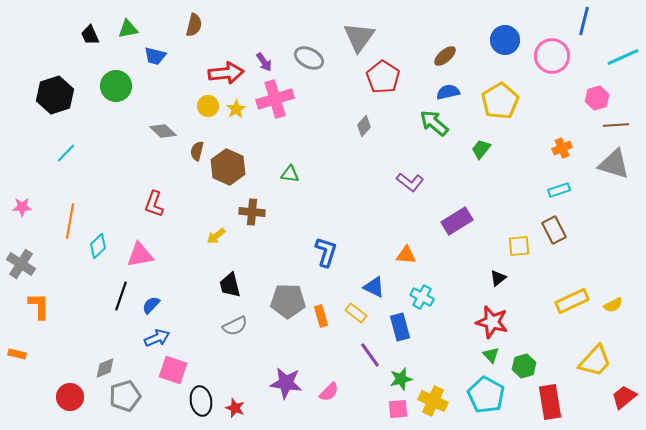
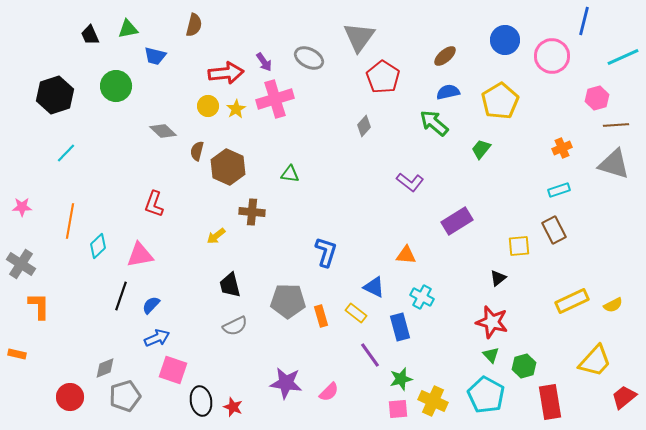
red star at (235, 408): moved 2 px left, 1 px up
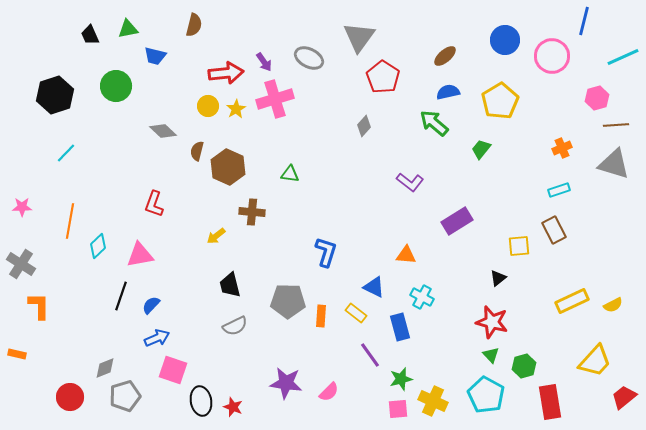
orange rectangle at (321, 316): rotated 20 degrees clockwise
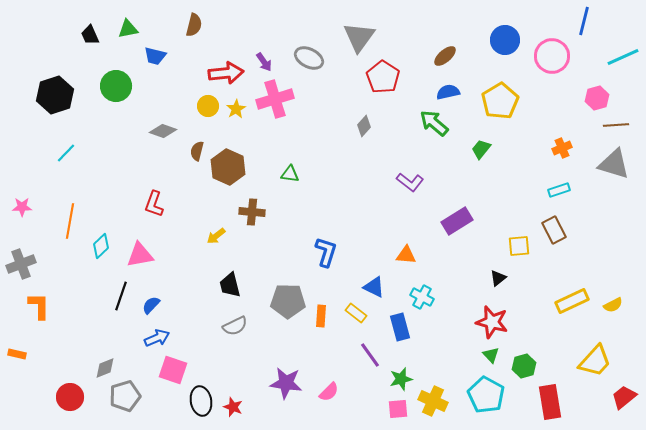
gray diamond at (163, 131): rotated 24 degrees counterclockwise
cyan diamond at (98, 246): moved 3 px right
gray cross at (21, 264): rotated 36 degrees clockwise
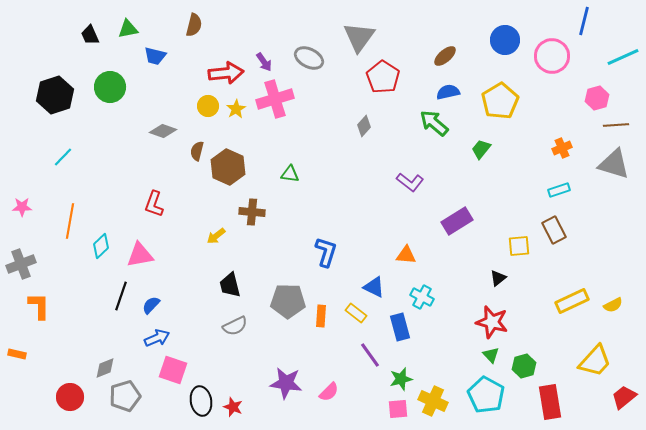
green circle at (116, 86): moved 6 px left, 1 px down
cyan line at (66, 153): moved 3 px left, 4 px down
